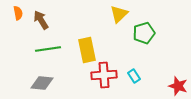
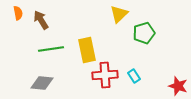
green line: moved 3 px right
red cross: moved 1 px right
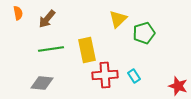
yellow triangle: moved 1 px left, 5 px down
brown arrow: moved 6 px right, 1 px up; rotated 108 degrees counterclockwise
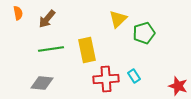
red cross: moved 1 px right, 4 px down
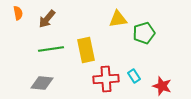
yellow triangle: rotated 36 degrees clockwise
yellow rectangle: moved 1 px left
red star: moved 16 px left
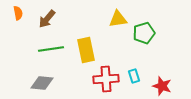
cyan rectangle: rotated 16 degrees clockwise
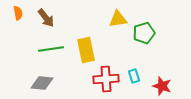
brown arrow: moved 1 px left, 1 px up; rotated 78 degrees counterclockwise
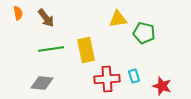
green pentagon: rotated 30 degrees clockwise
red cross: moved 1 px right
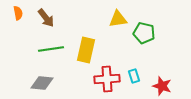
yellow rectangle: rotated 25 degrees clockwise
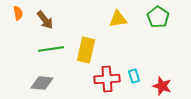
brown arrow: moved 1 px left, 2 px down
green pentagon: moved 14 px right, 16 px up; rotated 20 degrees clockwise
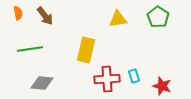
brown arrow: moved 4 px up
green line: moved 21 px left
